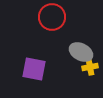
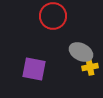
red circle: moved 1 px right, 1 px up
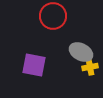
purple square: moved 4 px up
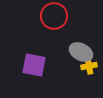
red circle: moved 1 px right
yellow cross: moved 1 px left, 1 px up
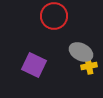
purple square: rotated 15 degrees clockwise
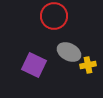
gray ellipse: moved 12 px left
yellow cross: moved 1 px left, 1 px up
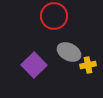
purple square: rotated 20 degrees clockwise
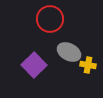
red circle: moved 4 px left, 3 px down
yellow cross: rotated 21 degrees clockwise
